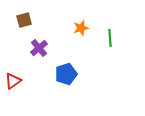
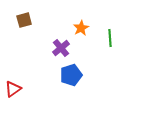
orange star: rotated 14 degrees counterclockwise
purple cross: moved 22 px right
blue pentagon: moved 5 px right, 1 px down
red triangle: moved 8 px down
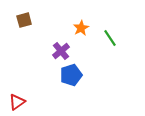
green line: rotated 30 degrees counterclockwise
purple cross: moved 3 px down
red triangle: moved 4 px right, 13 px down
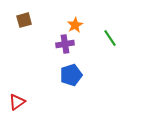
orange star: moved 6 px left, 3 px up
purple cross: moved 4 px right, 7 px up; rotated 30 degrees clockwise
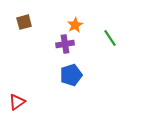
brown square: moved 2 px down
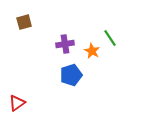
orange star: moved 17 px right, 26 px down; rotated 14 degrees counterclockwise
red triangle: moved 1 px down
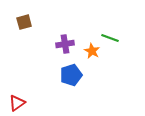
green line: rotated 36 degrees counterclockwise
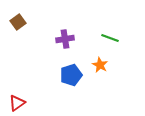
brown square: moved 6 px left; rotated 21 degrees counterclockwise
purple cross: moved 5 px up
orange star: moved 8 px right, 14 px down
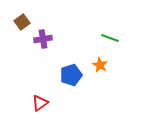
brown square: moved 4 px right
purple cross: moved 22 px left
red triangle: moved 23 px right
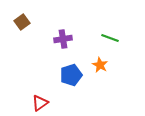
purple cross: moved 20 px right
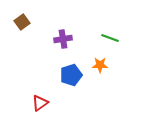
orange star: rotated 28 degrees counterclockwise
